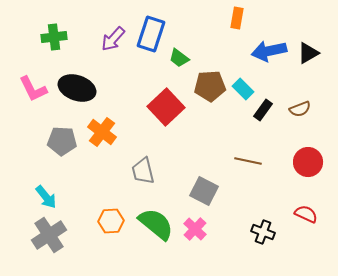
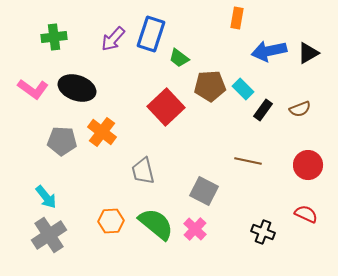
pink L-shape: rotated 28 degrees counterclockwise
red circle: moved 3 px down
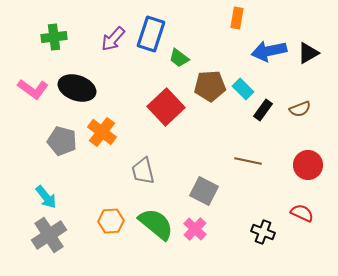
gray pentagon: rotated 12 degrees clockwise
red semicircle: moved 4 px left, 1 px up
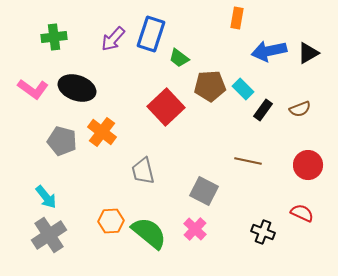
green semicircle: moved 7 px left, 9 px down
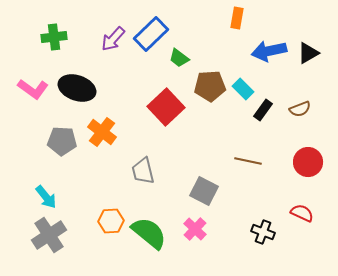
blue rectangle: rotated 28 degrees clockwise
gray pentagon: rotated 12 degrees counterclockwise
red circle: moved 3 px up
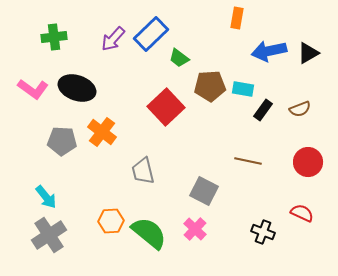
cyan rectangle: rotated 35 degrees counterclockwise
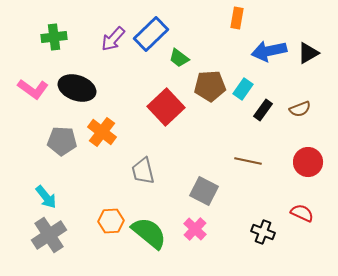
cyan rectangle: rotated 65 degrees counterclockwise
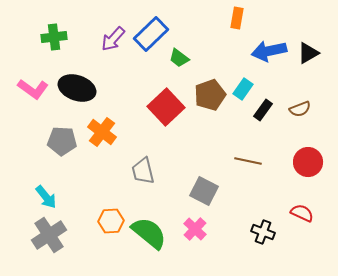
brown pentagon: moved 9 px down; rotated 16 degrees counterclockwise
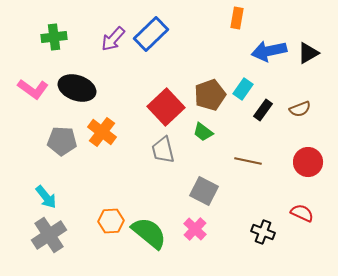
green trapezoid: moved 24 px right, 74 px down
gray trapezoid: moved 20 px right, 21 px up
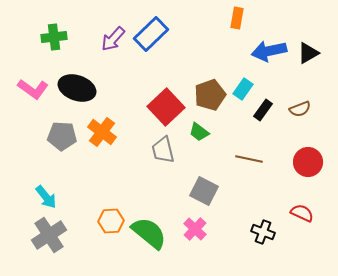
green trapezoid: moved 4 px left
gray pentagon: moved 5 px up
brown line: moved 1 px right, 2 px up
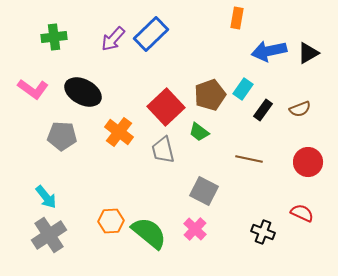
black ellipse: moved 6 px right, 4 px down; rotated 9 degrees clockwise
orange cross: moved 17 px right
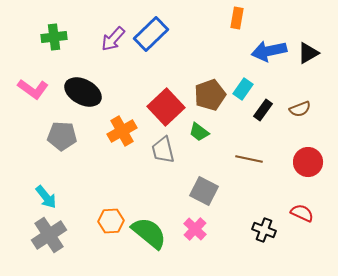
orange cross: moved 3 px right, 1 px up; rotated 24 degrees clockwise
black cross: moved 1 px right, 2 px up
